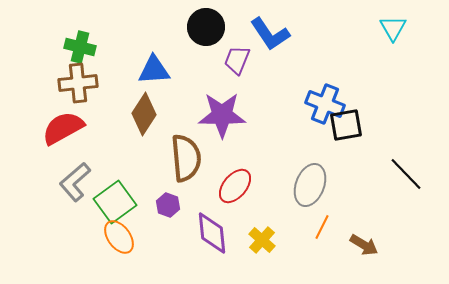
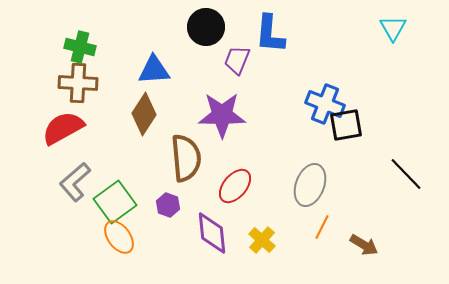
blue L-shape: rotated 39 degrees clockwise
brown cross: rotated 9 degrees clockwise
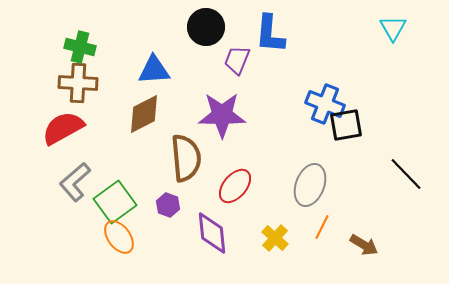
brown diamond: rotated 30 degrees clockwise
yellow cross: moved 13 px right, 2 px up
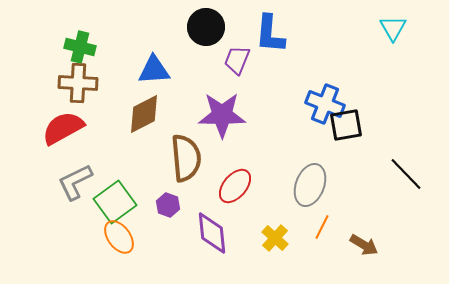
gray L-shape: rotated 15 degrees clockwise
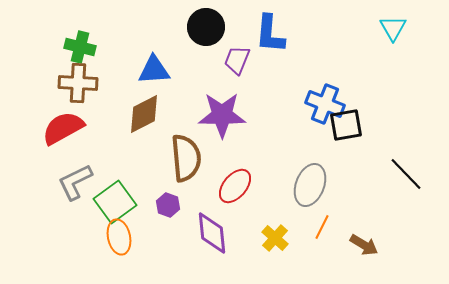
orange ellipse: rotated 24 degrees clockwise
